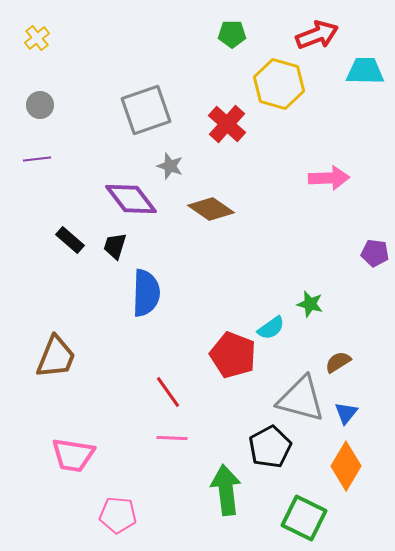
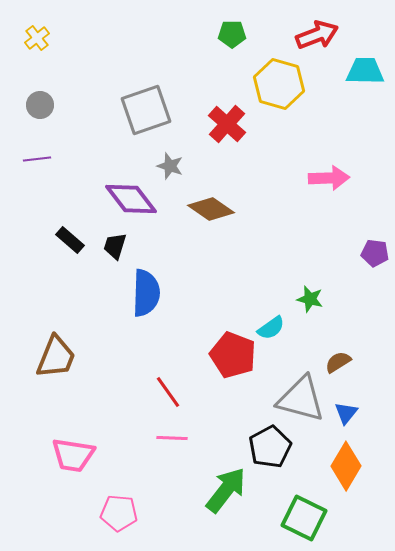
green star: moved 5 px up
green arrow: rotated 45 degrees clockwise
pink pentagon: moved 1 px right, 2 px up
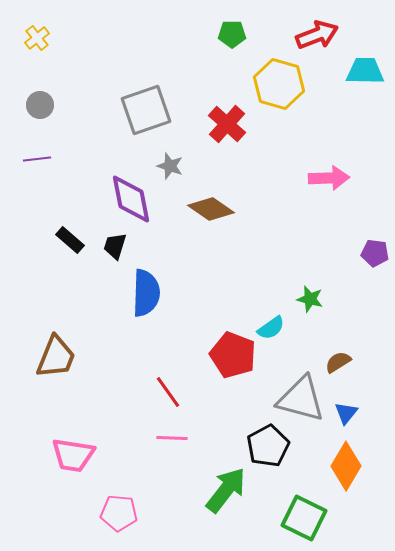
purple diamond: rotated 26 degrees clockwise
black pentagon: moved 2 px left, 1 px up
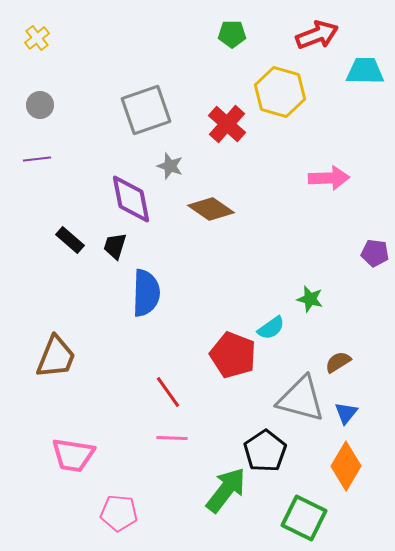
yellow hexagon: moved 1 px right, 8 px down
black pentagon: moved 3 px left, 5 px down; rotated 6 degrees counterclockwise
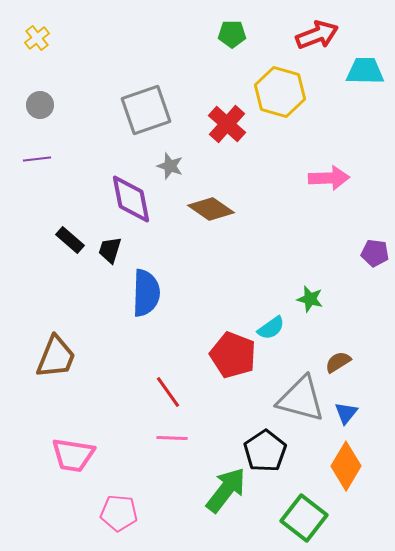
black trapezoid: moved 5 px left, 4 px down
green square: rotated 12 degrees clockwise
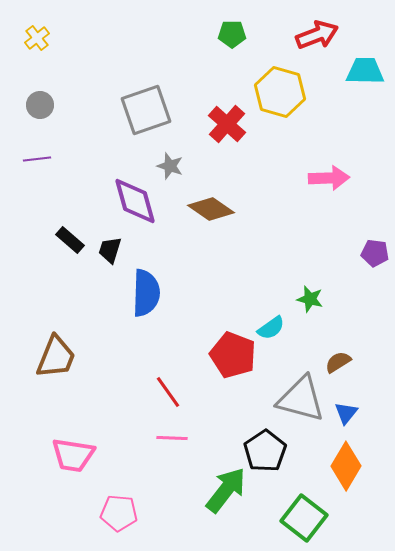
purple diamond: moved 4 px right, 2 px down; rotated 4 degrees counterclockwise
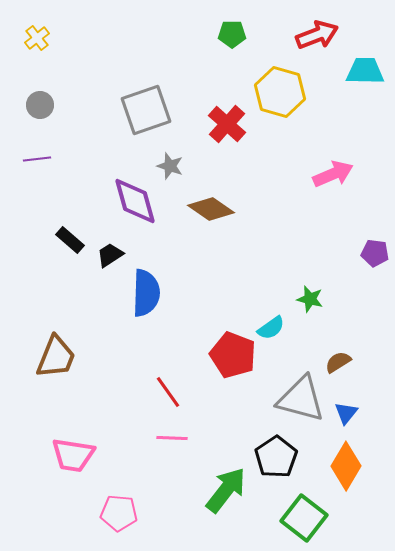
pink arrow: moved 4 px right, 4 px up; rotated 21 degrees counterclockwise
black trapezoid: moved 5 px down; rotated 40 degrees clockwise
black pentagon: moved 11 px right, 6 px down
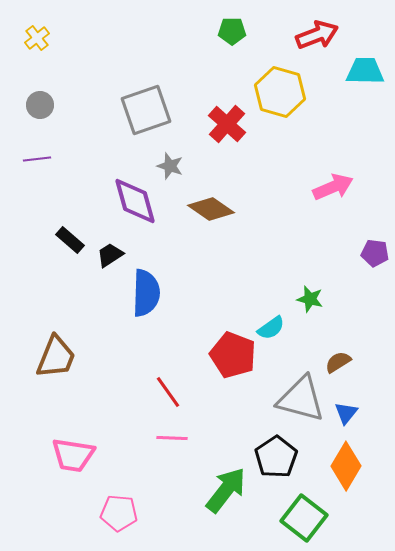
green pentagon: moved 3 px up
pink arrow: moved 13 px down
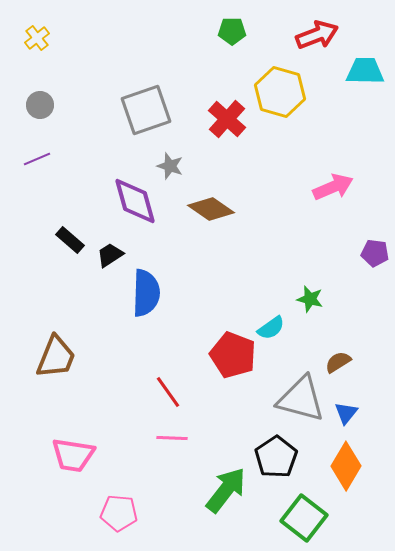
red cross: moved 5 px up
purple line: rotated 16 degrees counterclockwise
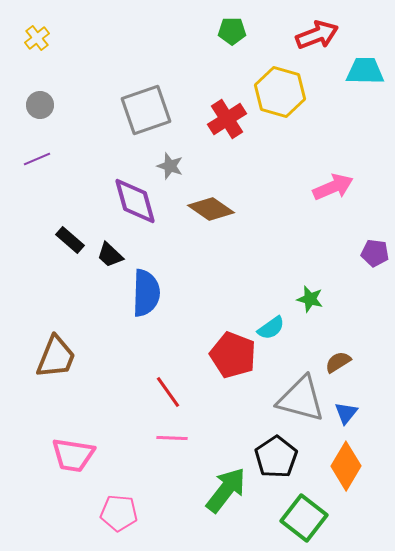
red cross: rotated 15 degrees clockwise
black trapezoid: rotated 104 degrees counterclockwise
